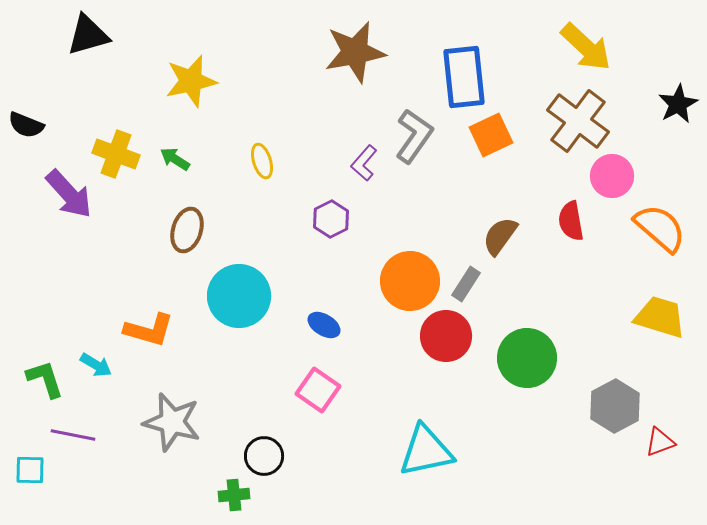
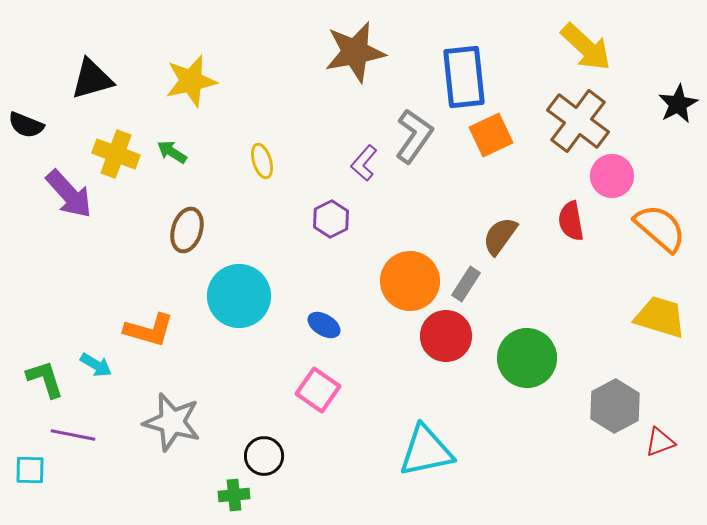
black triangle: moved 4 px right, 44 px down
green arrow: moved 3 px left, 7 px up
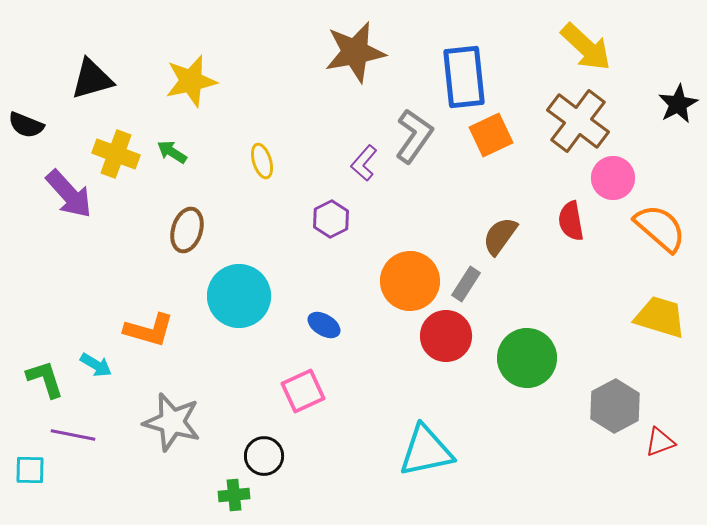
pink circle: moved 1 px right, 2 px down
pink square: moved 15 px left, 1 px down; rotated 30 degrees clockwise
